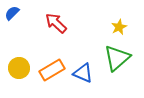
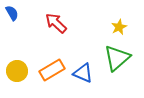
blue semicircle: rotated 105 degrees clockwise
yellow circle: moved 2 px left, 3 px down
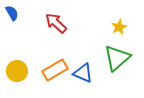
orange rectangle: moved 3 px right
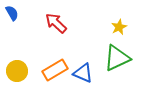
green triangle: rotated 16 degrees clockwise
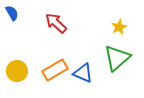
green triangle: rotated 16 degrees counterclockwise
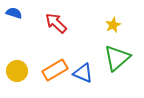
blue semicircle: moved 2 px right; rotated 42 degrees counterclockwise
yellow star: moved 6 px left, 2 px up
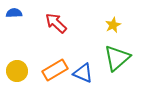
blue semicircle: rotated 21 degrees counterclockwise
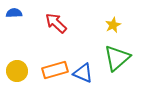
orange rectangle: rotated 15 degrees clockwise
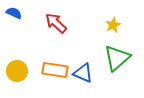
blue semicircle: rotated 28 degrees clockwise
orange rectangle: rotated 25 degrees clockwise
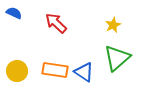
blue triangle: moved 1 px right, 1 px up; rotated 10 degrees clockwise
